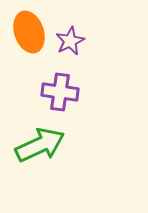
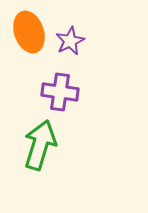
green arrow: rotated 48 degrees counterclockwise
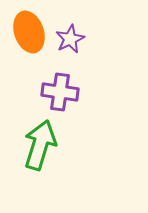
purple star: moved 2 px up
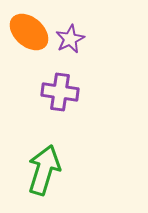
orange ellipse: rotated 30 degrees counterclockwise
green arrow: moved 4 px right, 25 px down
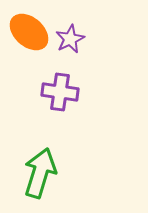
green arrow: moved 4 px left, 3 px down
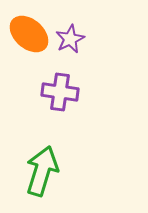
orange ellipse: moved 2 px down
green arrow: moved 2 px right, 2 px up
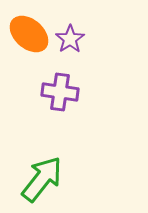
purple star: rotated 8 degrees counterclockwise
green arrow: moved 8 px down; rotated 21 degrees clockwise
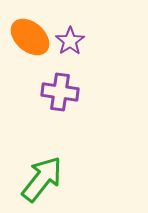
orange ellipse: moved 1 px right, 3 px down
purple star: moved 2 px down
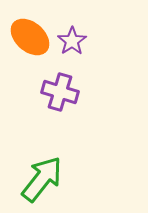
purple star: moved 2 px right
purple cross: rotated 9 degrees clockwise
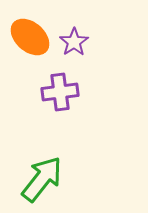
purple star: moved 2 px right, 1 px down
purple cross: rotated 24 degrees counterclockwise
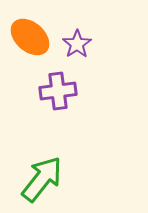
purple star: moved 3 px right, 2 px down
purple cross: moved 2 px left, 1 px up
